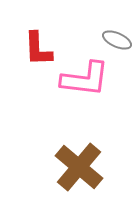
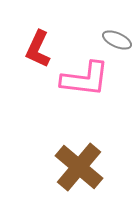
red L-shape: rotated 27 degrees clockwise
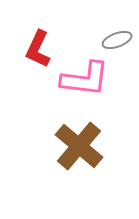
gray ellipse: rotated 44 degrees counterclockwise
brown cross: moved 21 px up
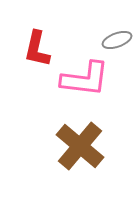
red L-shape: moved 1 px left; rotated 12 degrees counterclockwise
brown cross: moved 1 px right
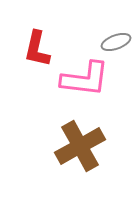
gray ellipse: moved 1 px left, 2 px down
brown cross: rotated 21 degrees clockwise
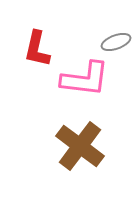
brown cross: rotated 24 degrees counterclockwise
